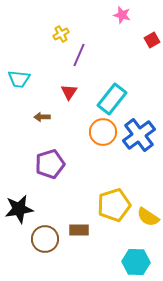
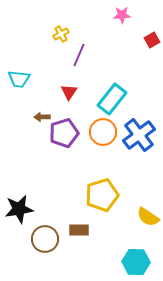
pink star: rotated 18 degrees counterclockwise
purple pentagon: moved 14 px right, 31 px up
yellow pentagon: moved 12 px left, 10 px up
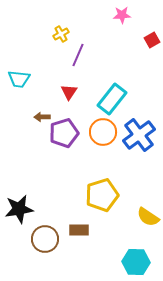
purple line: moved 1 px left
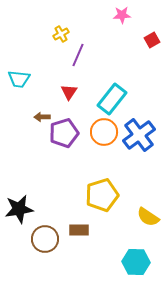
orange circle: moved 1 px right
